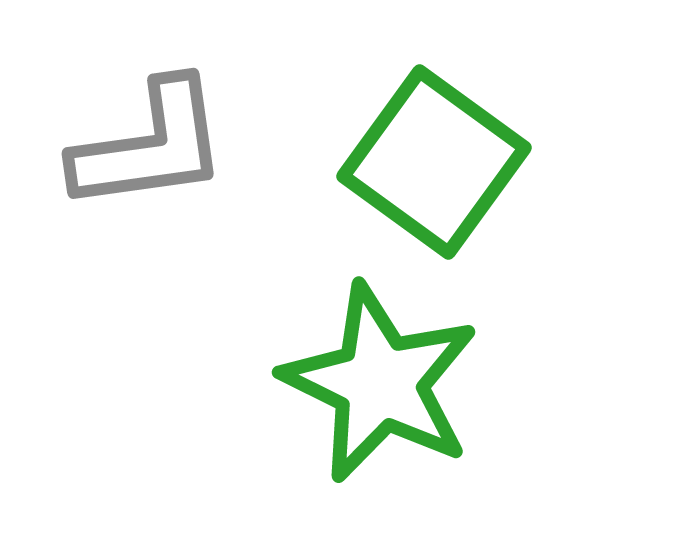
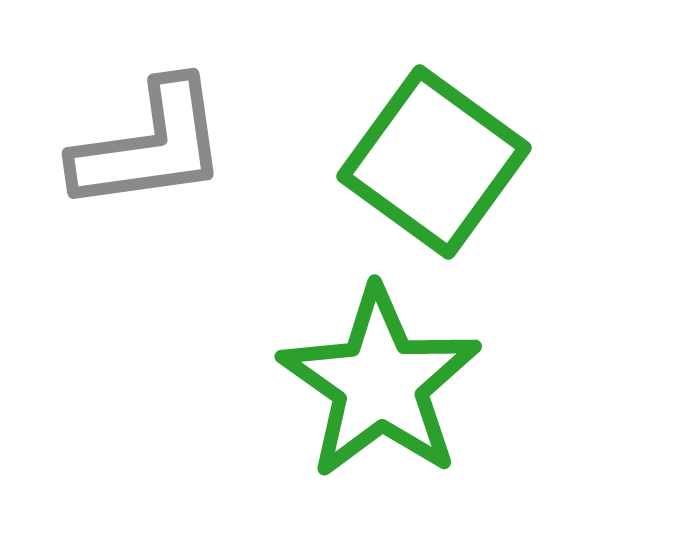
green star: rotated 9 degrees clockwise
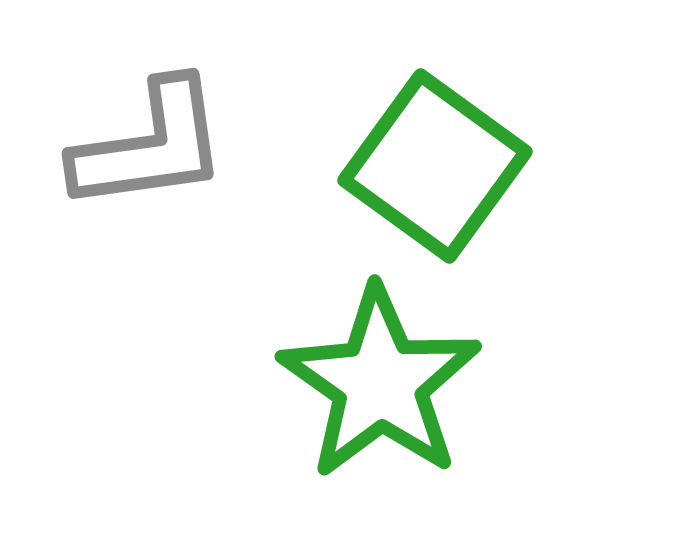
green square: moved 1 px right, 4 px down
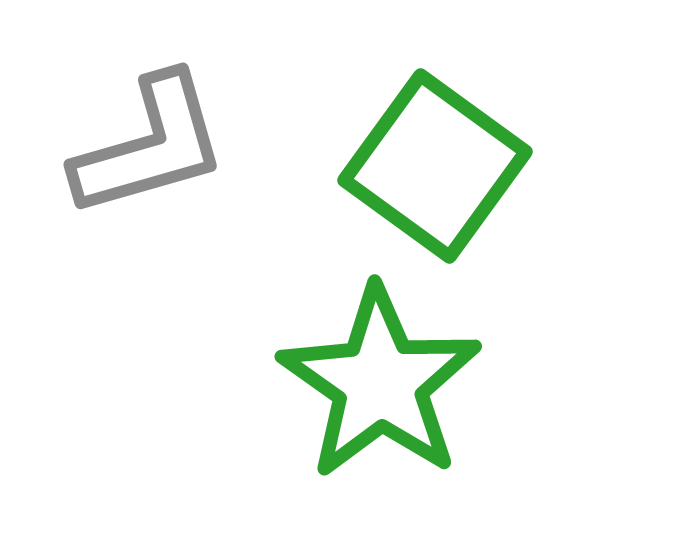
gray L-shape: rotated 8 degrees counterclockwise
